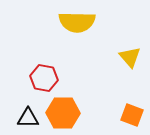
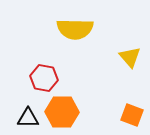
yellow semicircle: moved 2 px left, 7 px down
orange hexagon: moved 1 px left, 1 px up
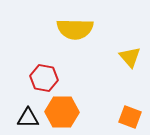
orange square: moved 2 px left, 2 px down
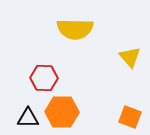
red hexagon: rotated 8 degrees counterclockwise
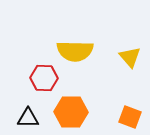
yellow semicircle: moved 22 px down
orange hexagon: moved 9 px right
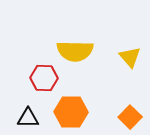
orange square: rotated 25 degrees clockwise
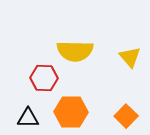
orange square: moved 4 px left, 1 px up
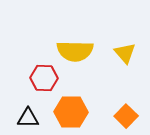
yellow triangle: moved 5 px left, 4 px up
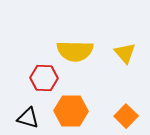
orange hexagon: moved 1 px up
black triangle: rotated 15 degrees clockwise
